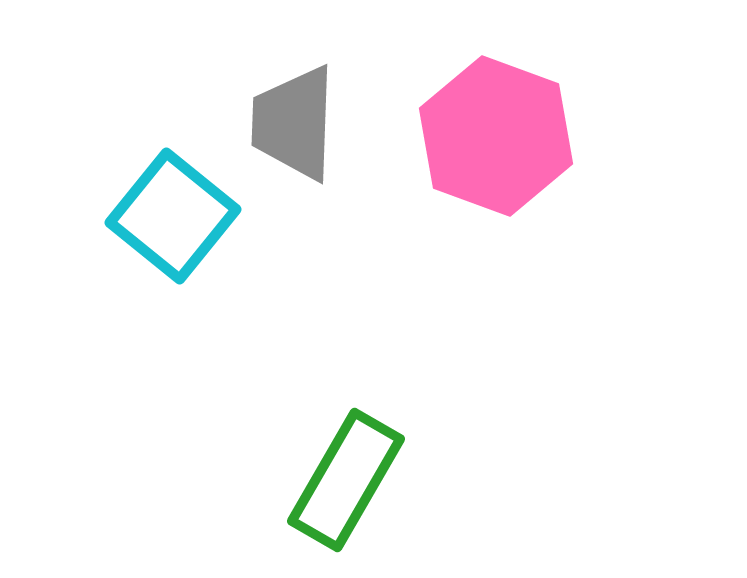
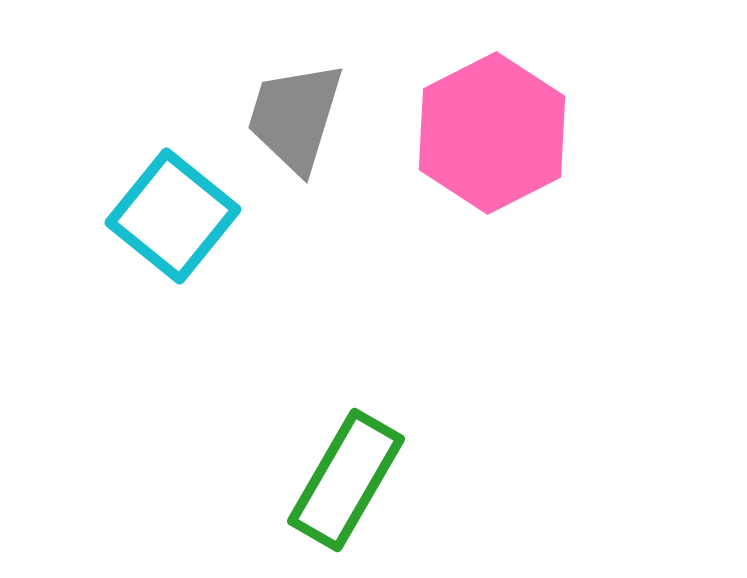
gray trapezoid: moved 1 px right, 6 px up; rotated 15 degrees clockwise
pink hexagon: moved 4 px left, 3 px up; rotated 13 degrees clockwise
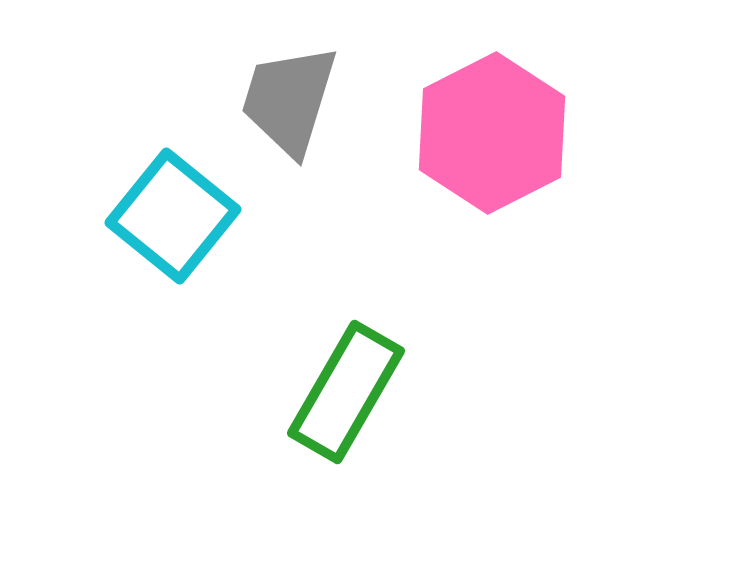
gray trapezoid: moved 6 px left, 17 px up
green rectangle: moved 88 px up
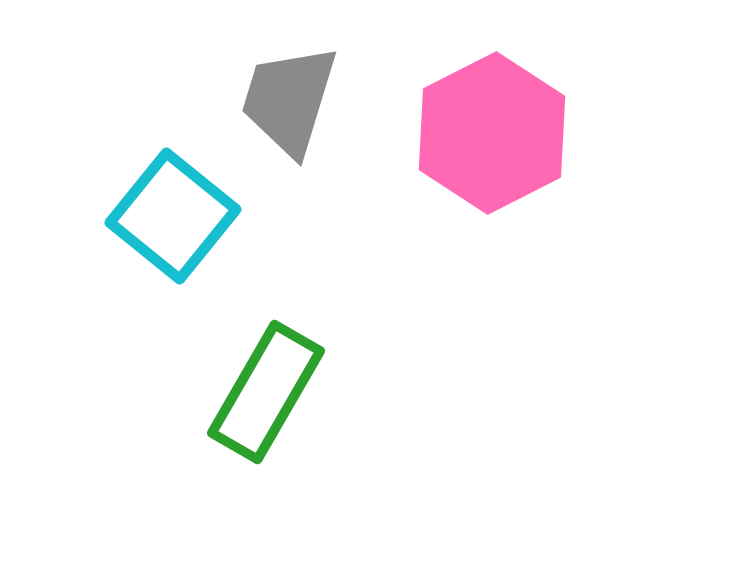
green rectangle: moved 80 px left
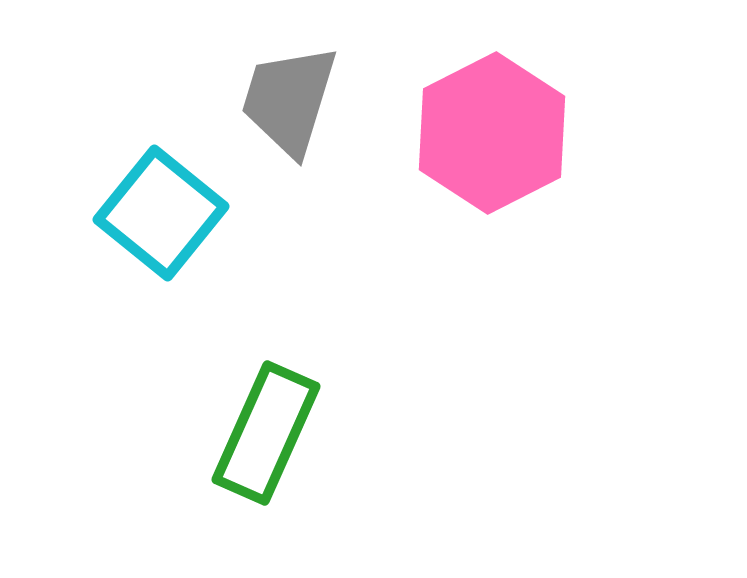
cyan square: moved 12 px left, 3 px up
green rectangle: moved 41 px down; rotated 6 degrees counterclockwise
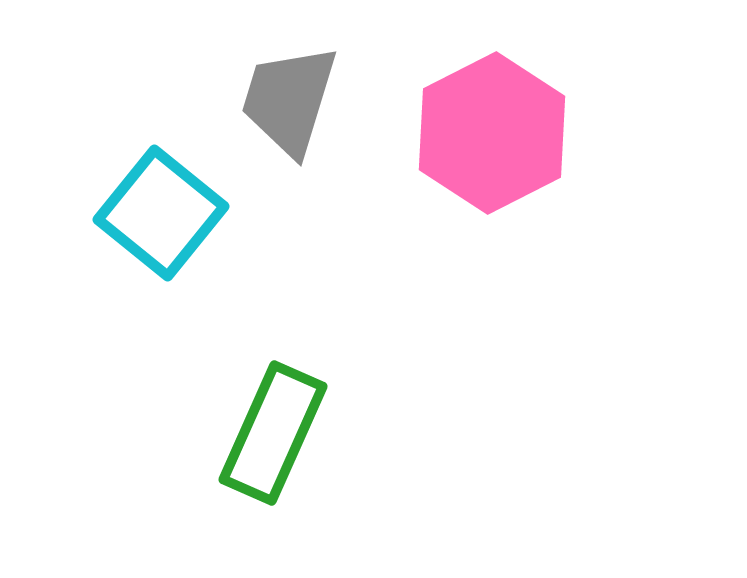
green rectangle: moved 7 px right
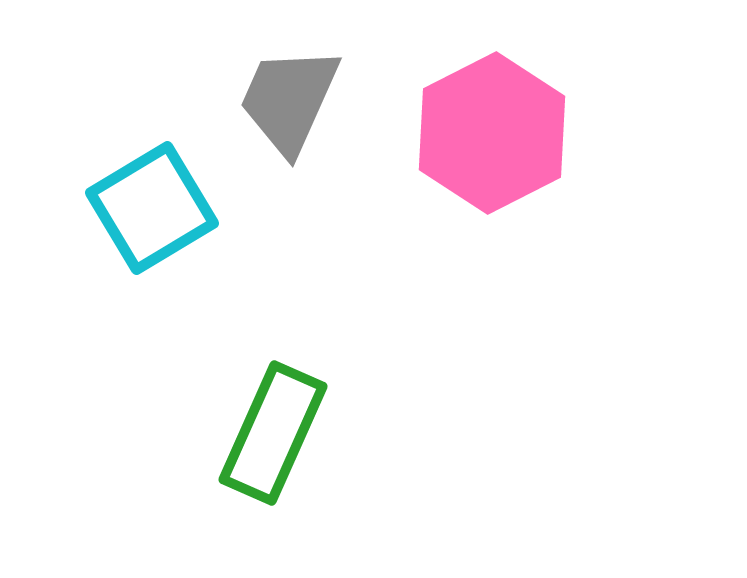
gray trapezoid: rotated 7 degrees clockwise
cyan square: moved 9 px left, 5 px up; rotated 20 degrees clockwise
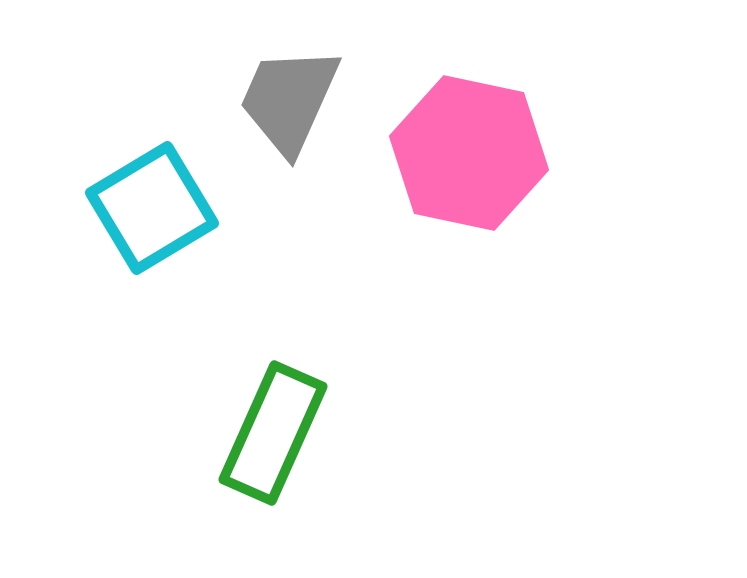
pink hexagon: moved 23 px left, 20 px down; rotated 21 degrees counterclockwise
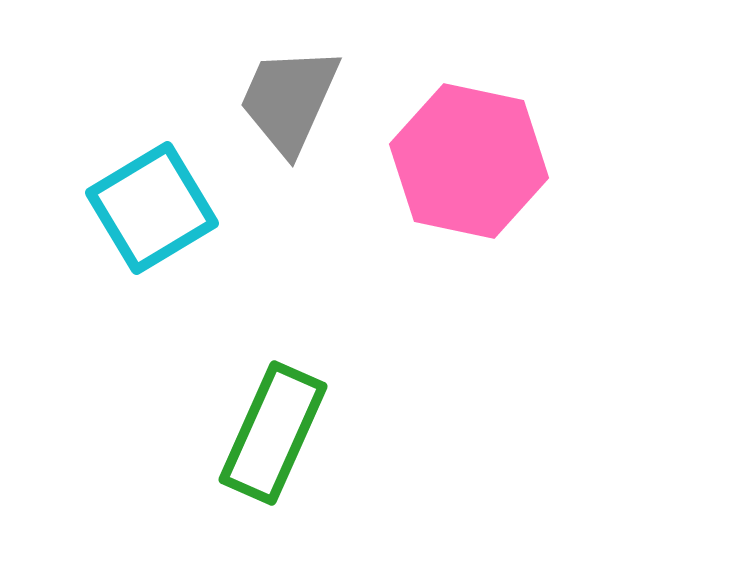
pink hexagon: moved 8 px down
